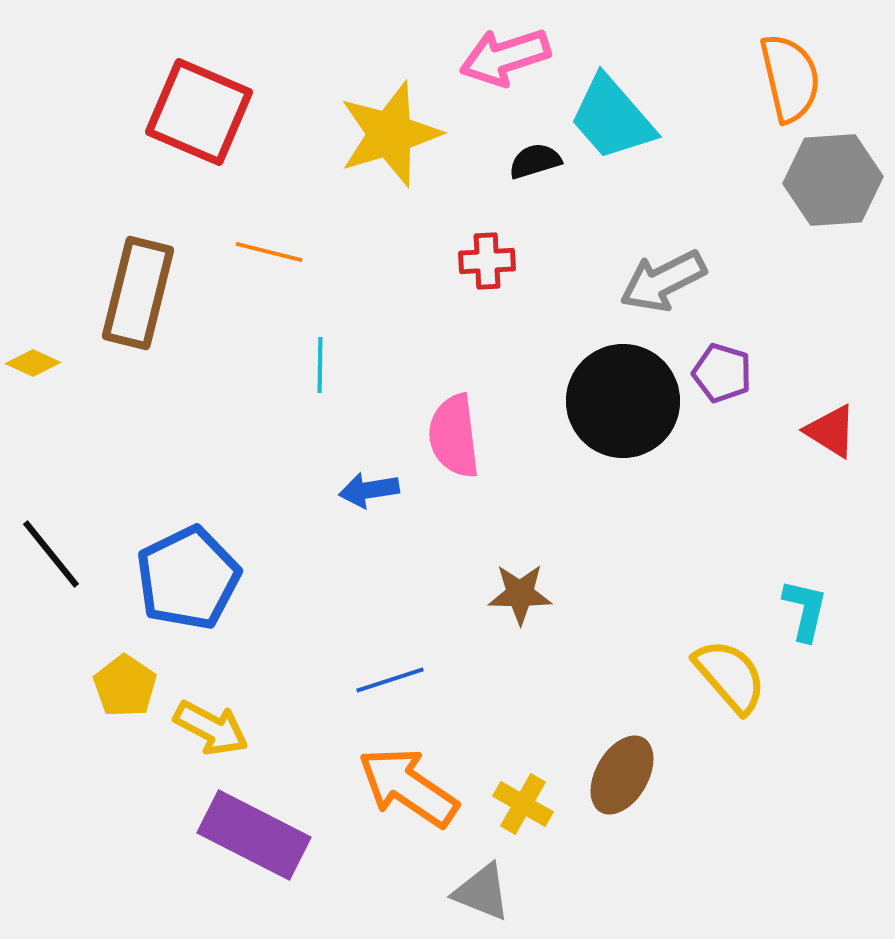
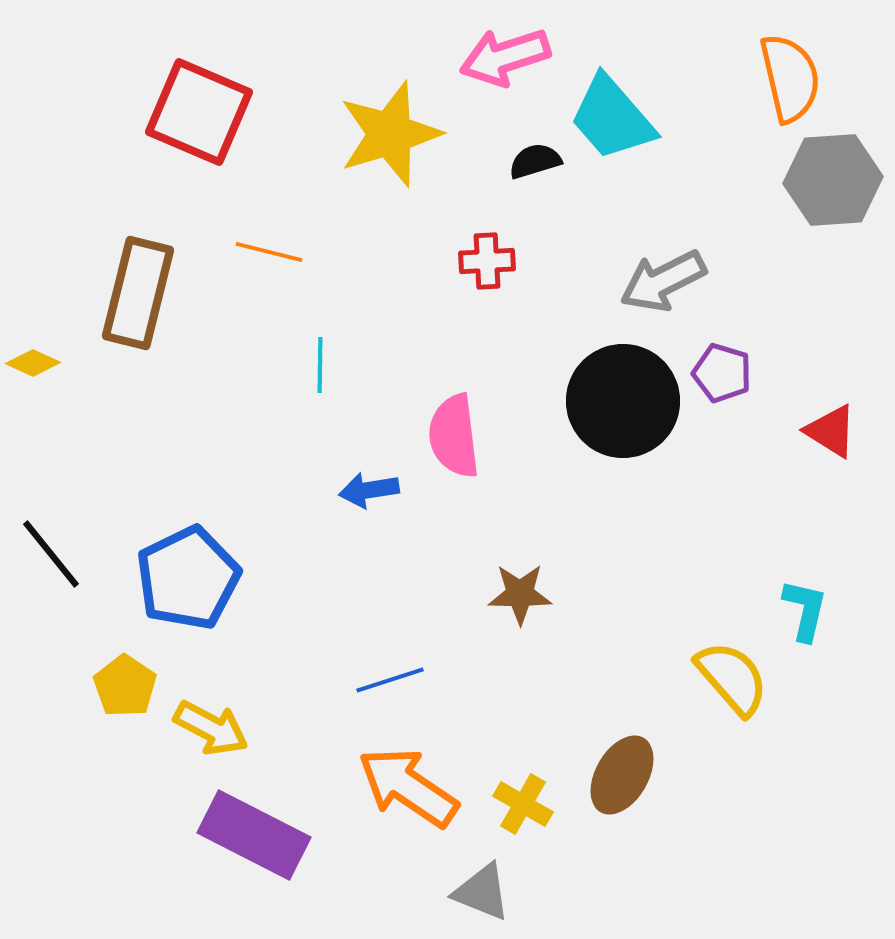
yellow semicircle: moved 2 px right, 2 px down
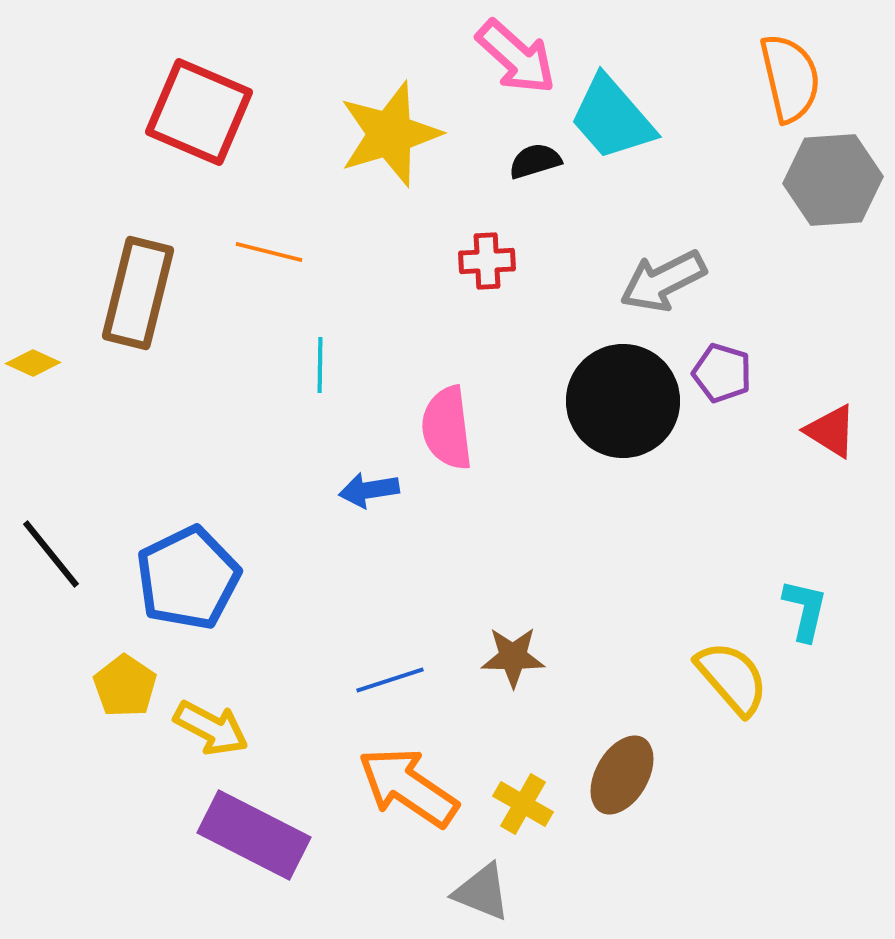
pink arrow: moved 11 px right; rotated 120 degrees counterclockwise
pink semicircle: moved 7 px left, 8 px up
brown star: moved 7 px left, 63 px down
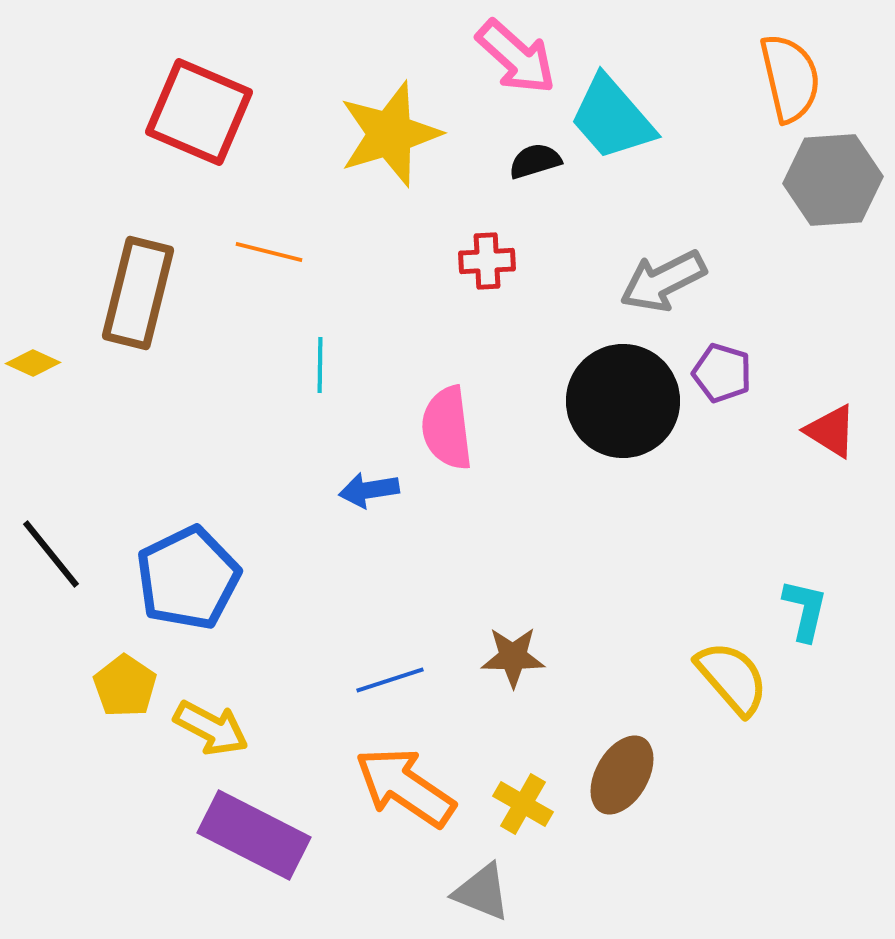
orange arrow: moved 3 px left
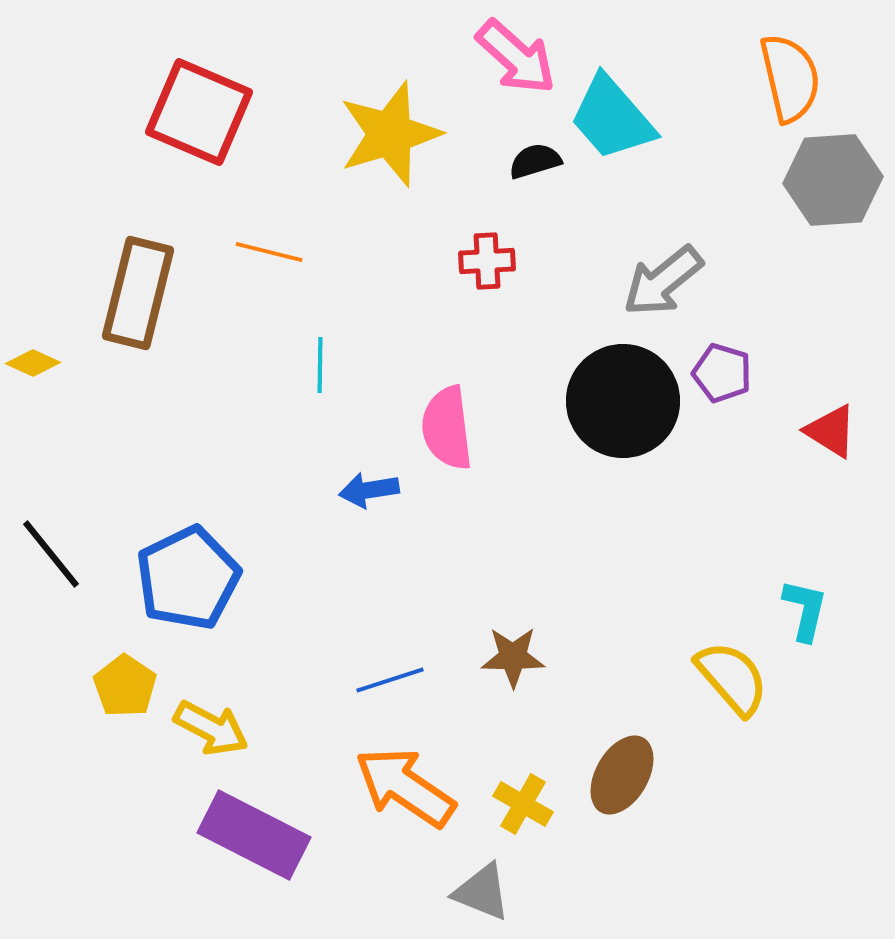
gray arrow: rotated 12 degrees counterclockwise
